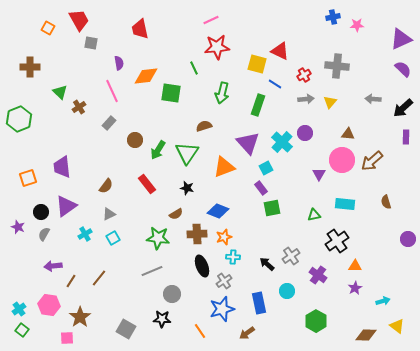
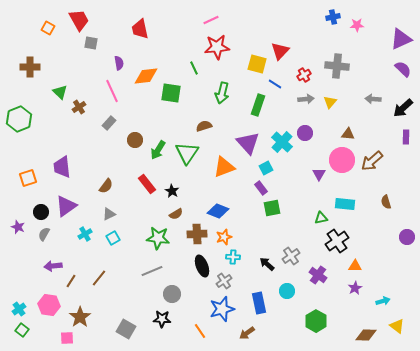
red triangle at (280, 51): rotated 48 degrees clockwise
black star at (187, 188): moved 15 px left, 3 px down; rotated 16 degrees clockwise
green triangle at (314, 215): moved 7 px right, 3 px down
purple circle at (408, 239): moved 1 px left, 2 px up
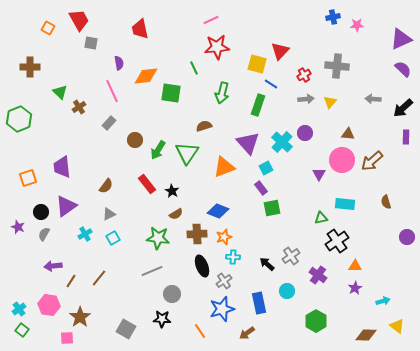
blue line at (275, 84): moved 4 px left
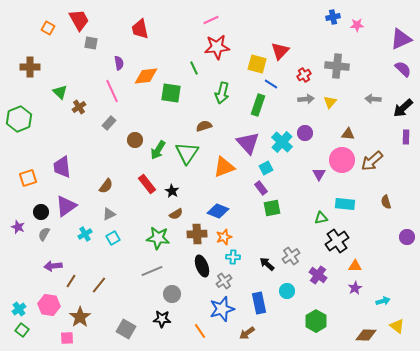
brown line at (99, 278): moved 7 px down
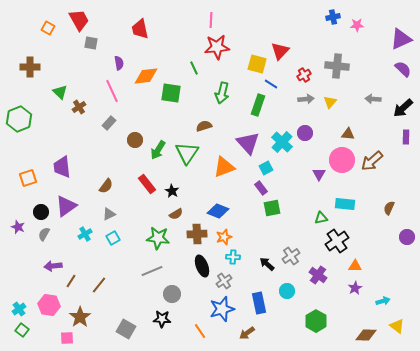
pink line at (211, 20): rotated 63 degrees counterclockwise
brown semicircle at (386, 202): moved 3 px right, 6 px down; rotated 40 degrees clockwise
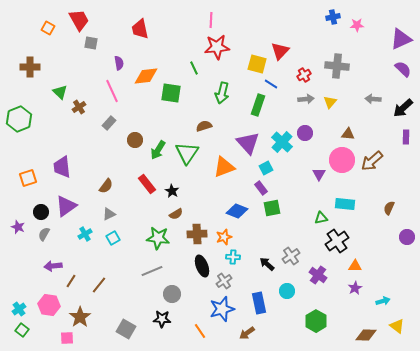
blue diamond at (218, 211): moved 19 px right
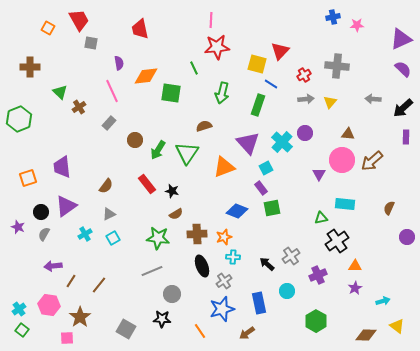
black star at (172, 191): rotated 16 degrees counterclockwise
purple cross at (318, 275): rotated 30 degrees clockwise
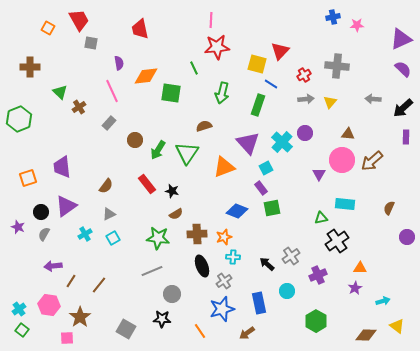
orange triangle at (355, 266): moved 5 px right, 2 px down
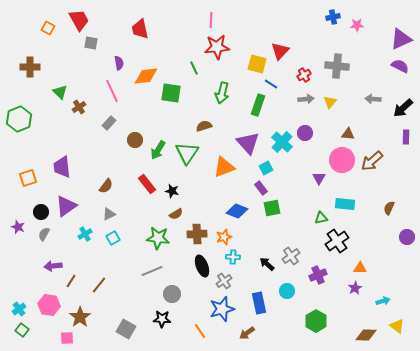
purple semicircle at (403, 69): moved 3 px left, 3 px up; rotated 18 degrees counterclockwise
purple triangle at (319, 174): moved 4 px down
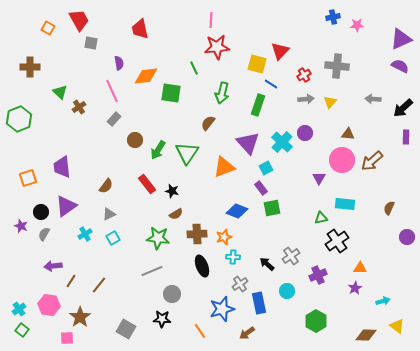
gray rectangle at (109, 123): moved 5 px right, 4 px up
brown semicircle at (204, 126): moved 4 px right, 3 px up; rotated 35 degrees counterclockwise
purple star at (18, 227): moved 3 px right, 1 px up
gray cross at (224, 281): moved 16 px right, 3 px down
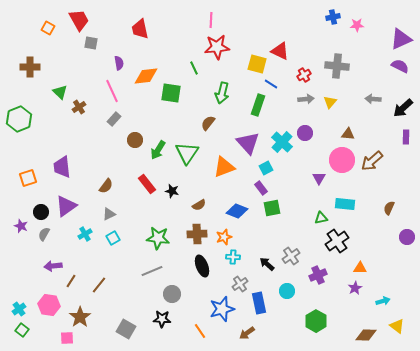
red triangle at (280, 51): rotated 48 degrees counterclockwise
brown semicircle at (176, 214): moved 23 px right, 9 px up
